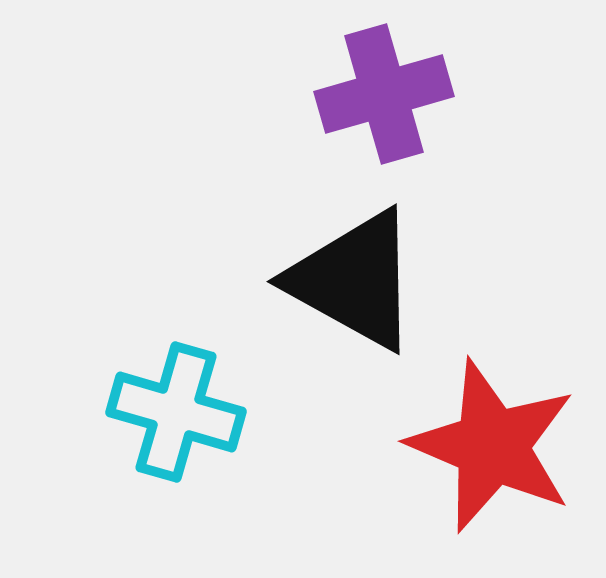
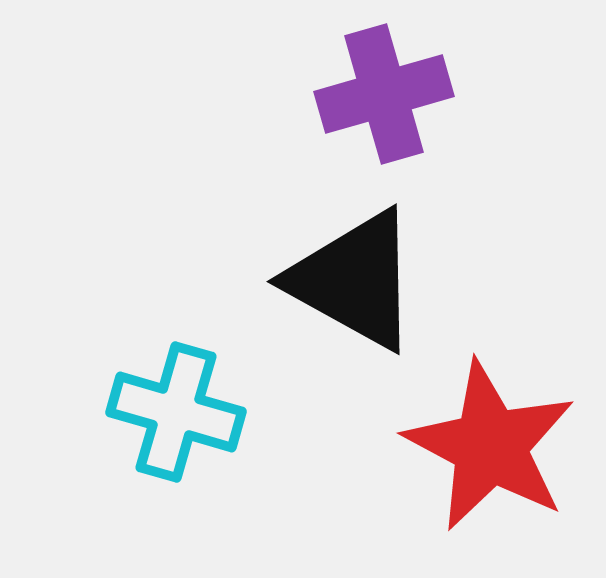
red star: moved 2 px left; rotated 5 degrees clockwise
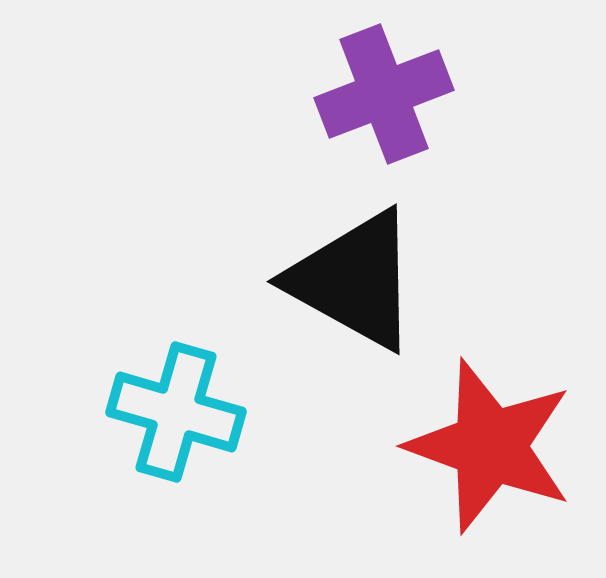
purple cross: rotated 5 degrees counterclockwise
red star: rotated 8 degrees counterclockwise
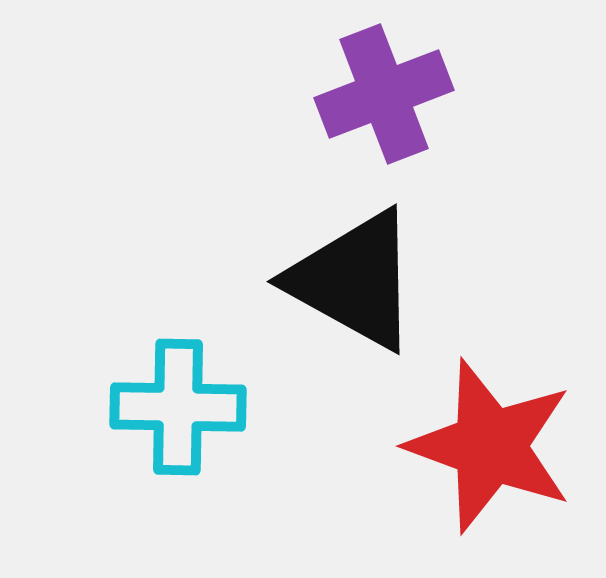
cyan cross: moved 2 px right, 5 px up; rotated 15 degrees counterclockwise
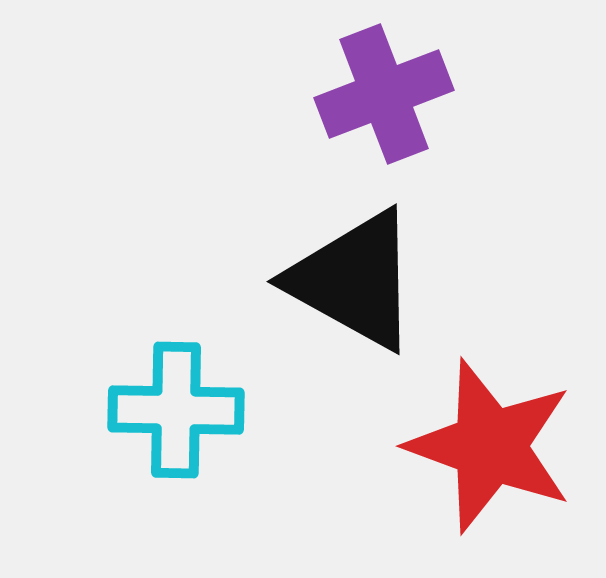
cyan cross: moved 2 px left, 3 px down
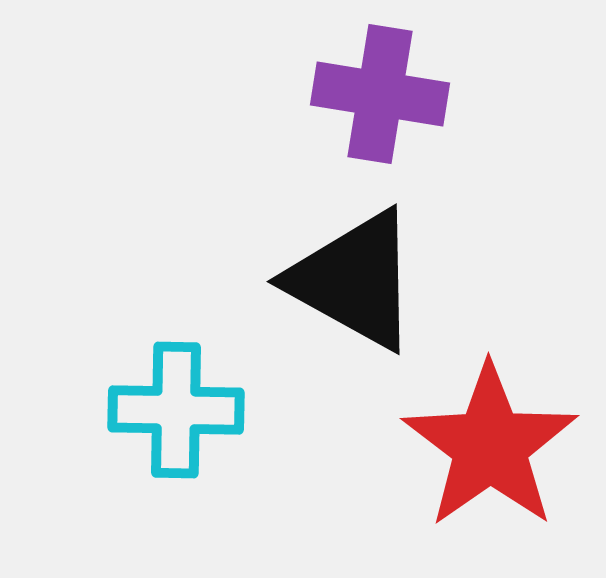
purple cross: moved 4 px left; rotated 30 degrees clockwise
red star: rotated 17 degrees clockwise
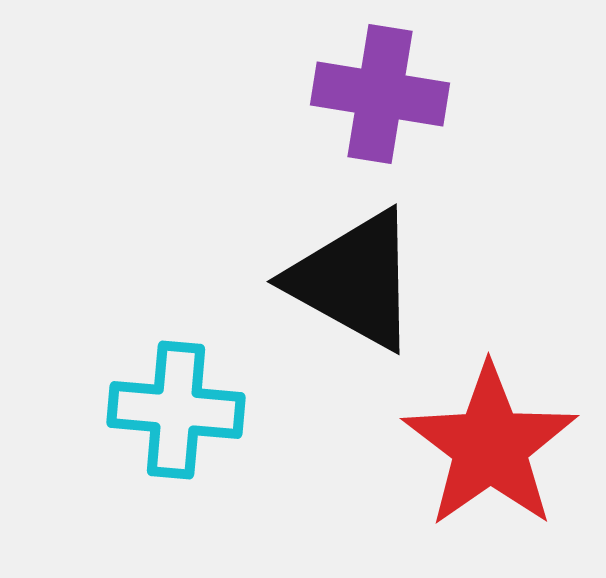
cyan cross: rotated 4 degrees clockwise
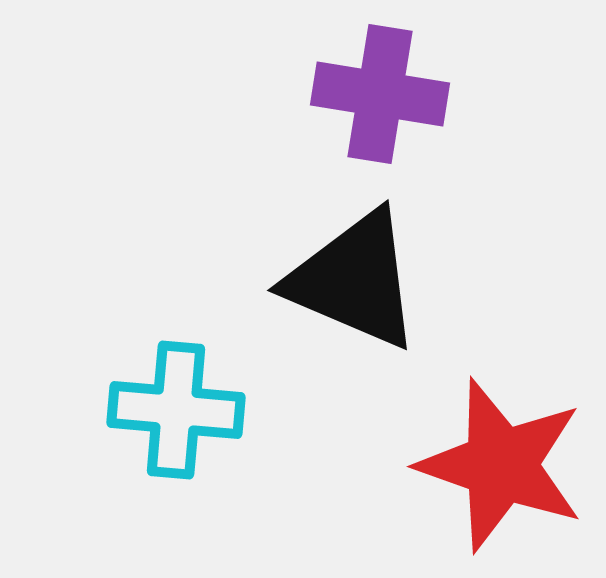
black triangle: rotated 6 degrees counterclockwise
red star: moved 11 px right, 19 px down; rotated 18 degrees counterclockwise
